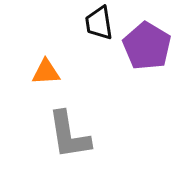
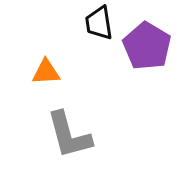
gray L-shape: rotated 6 degrees counterclockwise
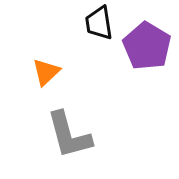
orange triangle: rotated 40 degrees counterclockwise
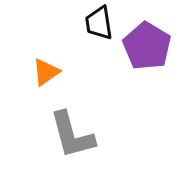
orange triangle: rotated 8 degrees clockwise
gray L-shape: moved 3 px right
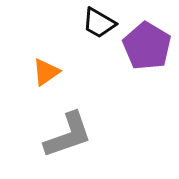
black trapezoid: rotated 51 degrees counterclockwise
gray L-shape: moved 4 px left; rotated 94 degrees counterclockwise
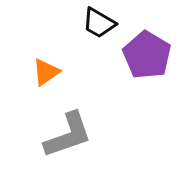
purple pentagon: moved 9 px down
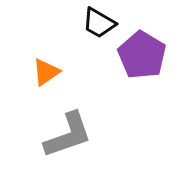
purple pentagon: moved 5 px left
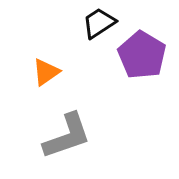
black trapezoid: rotated 117 degrees clockwise
gray L-shape: moved 1 px left, 1 px down
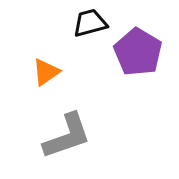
black trapezoid: moved 9 px left; rotated 18 degrees clockwise
purple pentagon: moved 4 px left, 3 px up
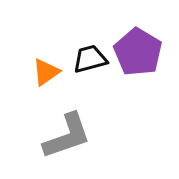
black trapezoid: moved 36 px down
